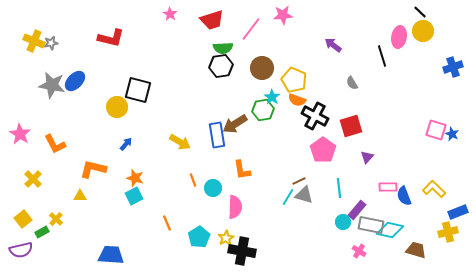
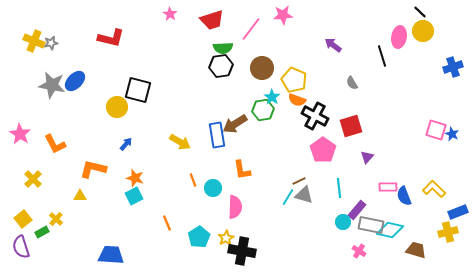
purple semicircle at (21, 250): moved 3 px up; rotated 85 degrees clockwise
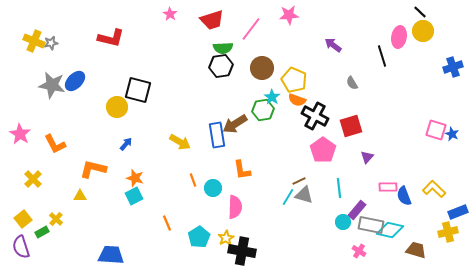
pink star at (283, 15): moved 6 px right
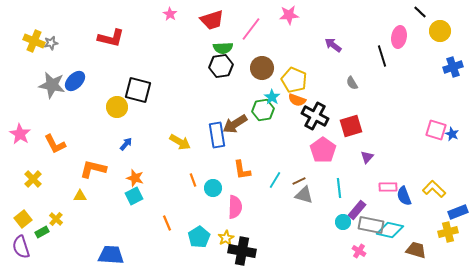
yellow circle at (423, 31): moved 17 px right
cyan line at (288, 197): moved 13 px left, 17 px up
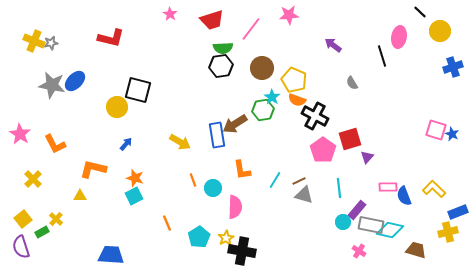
red square at (351, 126): moved 1 px left, 13 px down
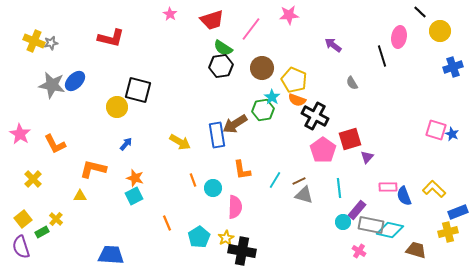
green semicircle at (223, 48): rotated 36 degrees clockwise
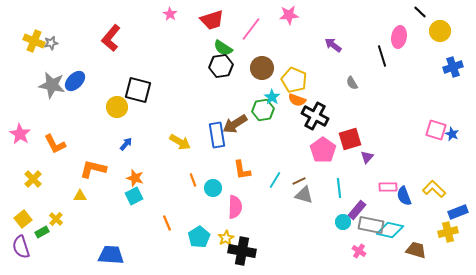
red L-shape at (111, 38): rotated 116 degrees clockwise
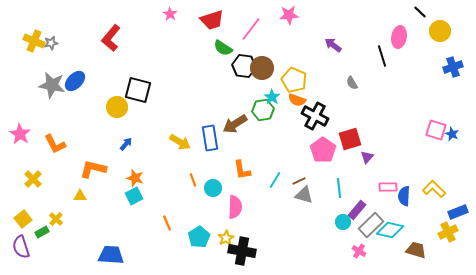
black hexagon at (221, 66): moved 23 px right; rotated 15 degrees clockwise
blue rectangle at (217, 135): moved 7 px left, 3 px down
blue semicircle at (404, 196): rotated 24 degrees clockwise
gray rectangle at (371, 225): rotated 55 degrees counterclockwise
yellow cross at (448, 232): rotated 12 degrees counterclockwise
